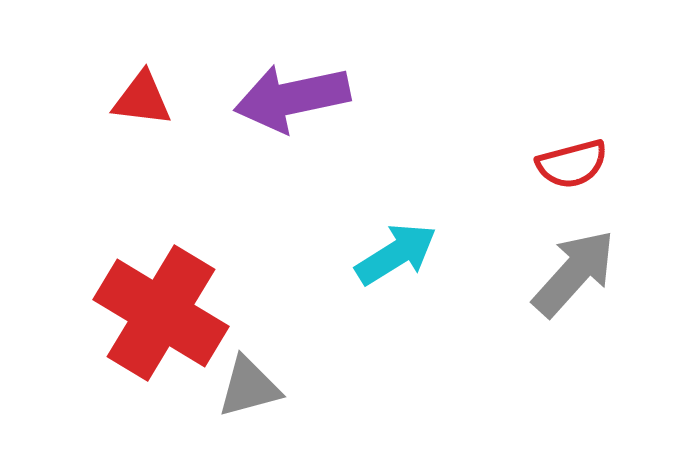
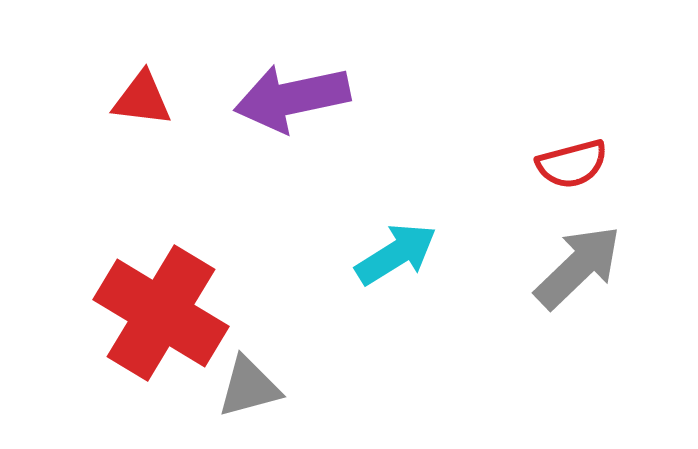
gray arrow: moved 4 px right, 6 px up; rotated 4 degrees clockwise
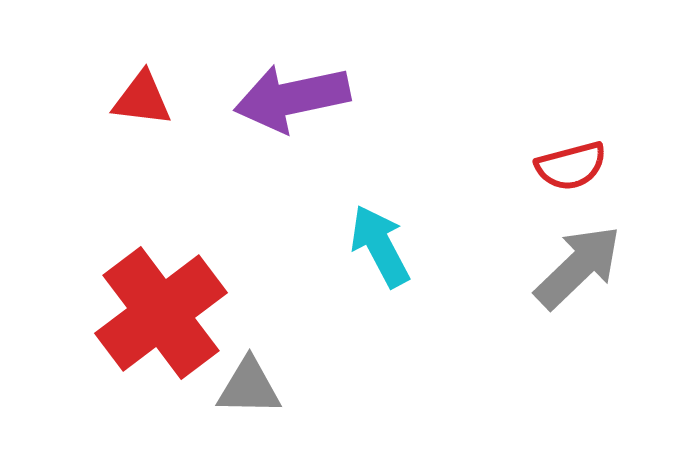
red semicircle: moved 1 px left, 2 px down
cyan arrow: moved 16 px left, 8 px up; rotated 86 degrees counterclockwise
red cross: rotated 22 degrees clockwise
gray triangle: rotated 16 degrees clockwise
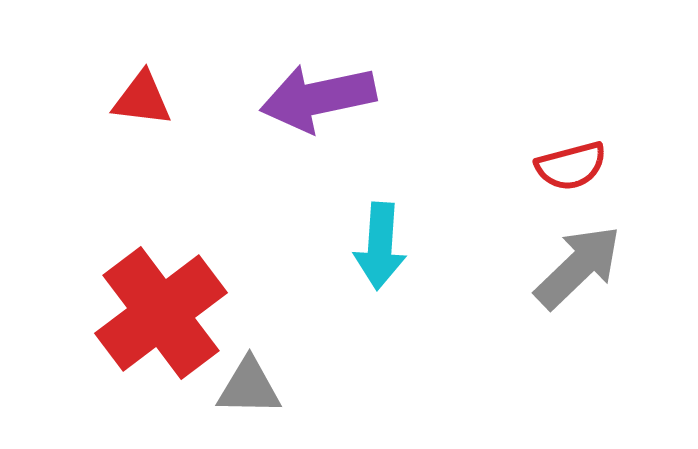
purple arrow: moved 26 px right
cyan arrow: rotated 148 degrees counterclockwise
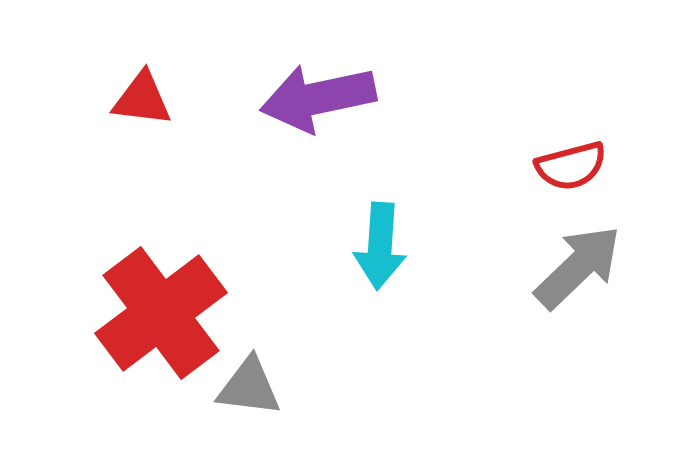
gray triangle: rotated 6 degrees clockwise
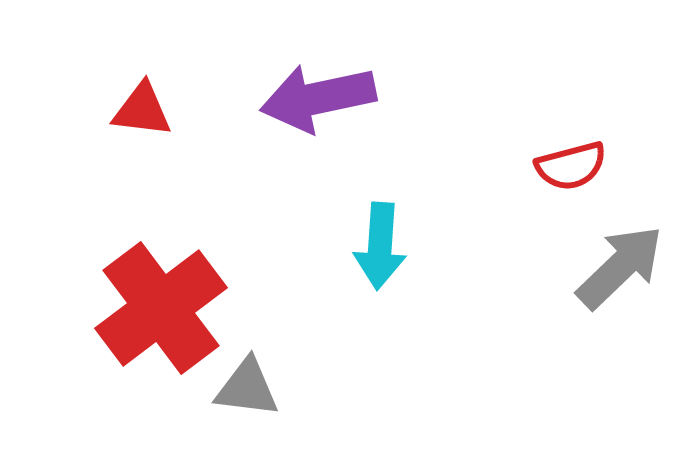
red triangle: moved 11 px down
gray arrow: moved 42 px right
red cross: moved 5 px up
gray triangle: moved 2 px left, 1 px down
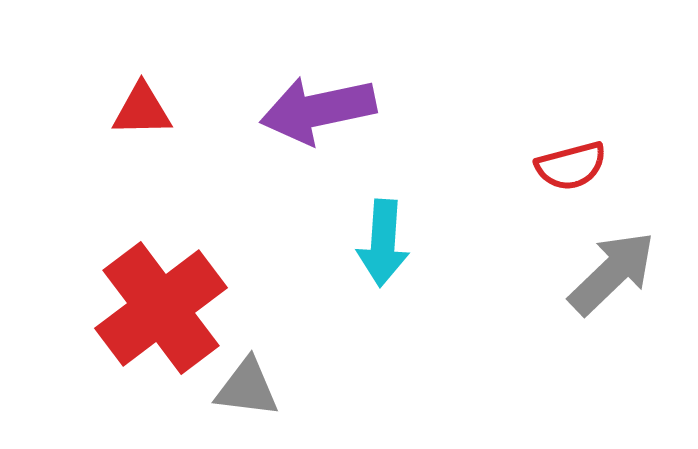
purple arrow: moved 12 px down
red triangle: rotated 8 degrees counterclockwise
cyan arrow: moved 3 px right, 3 px up
gray arrow: moved 8 px left, 6 px down
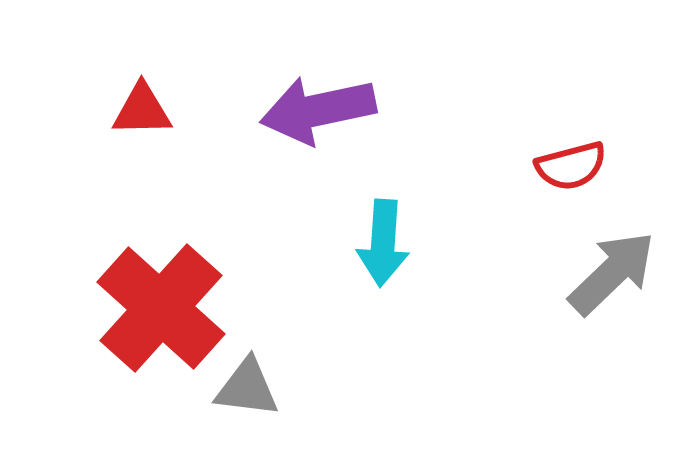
red cross: rotated 11 degrees counterclockwise
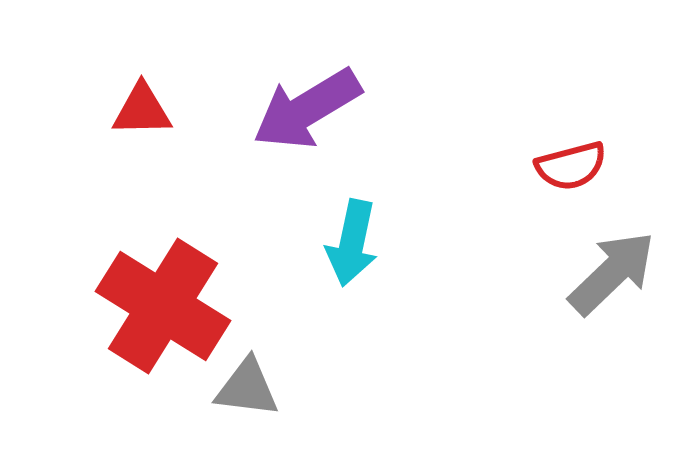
purple arrow: moved 11 px left, 1 px up; rotated 19 degrees counterclockwise
cyan arrow: moved 31 px left; rotated 8 degrees clockwise
red cross: moved 2 px right, 2 px up; rotated 10 degrees counterclockwise
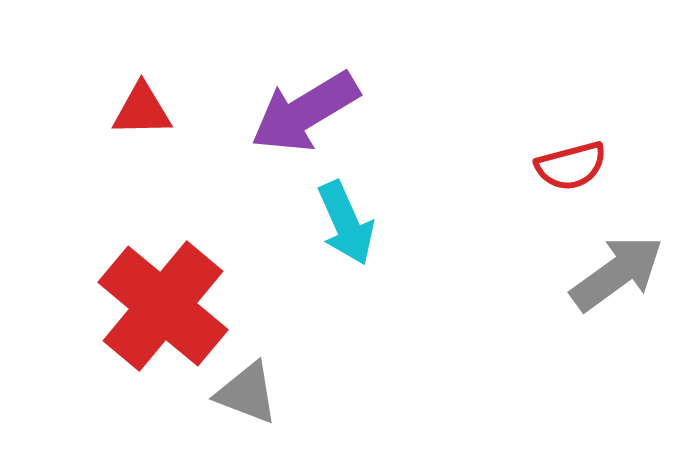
purple arrow: moved 2 px left, 3 px down
cyan arrow: moved 6 px left, 20 px up; rotated 36 degrees counterclockwise
gray arrow: moved 5 px right; rotated 8 degrees clockwise
red cross: rotated 8 degrees clockwise
gray triangle: moved 5 px down; rotated 14 degrees clockwise
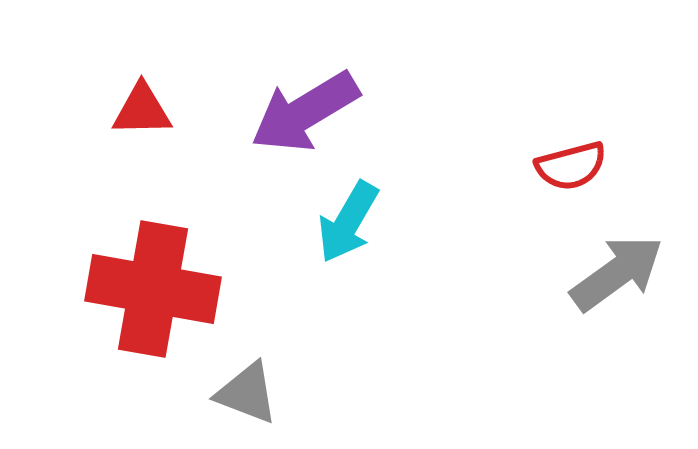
cyan arrow: moved 2 px right, 1 px up; rotated 54 degrees clockwise
red cross: moved 10 px left, 17 px up; rotated 30 degrees counterclockwise
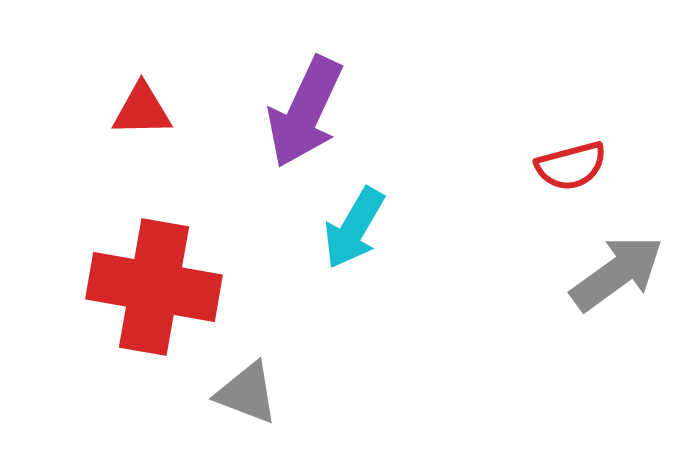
purple arrow: rotated 34 degrees counterclockwise
cyan arrow: moved 6 px right, 6 px down
red cross: moved 1 px right, 2 px up
